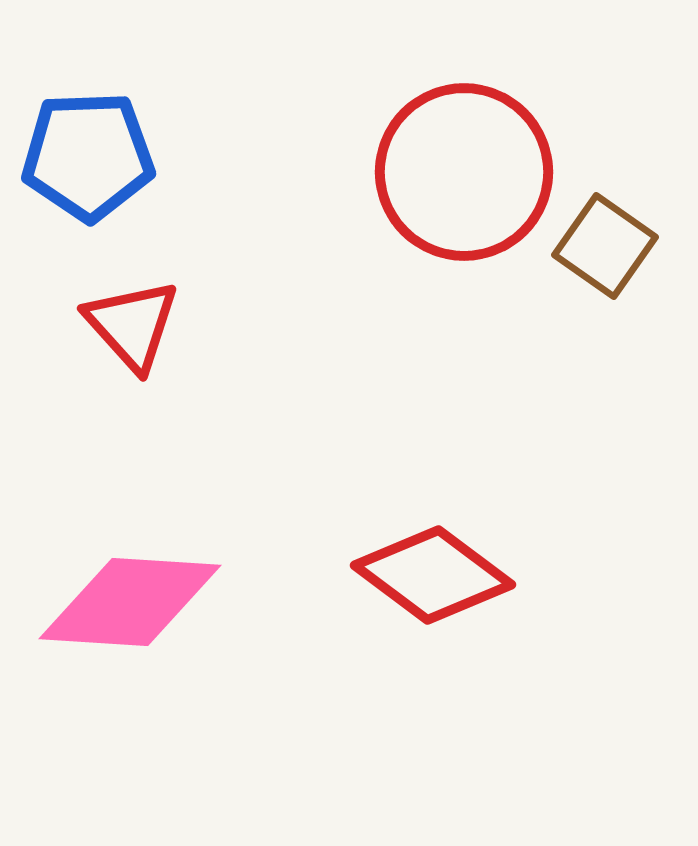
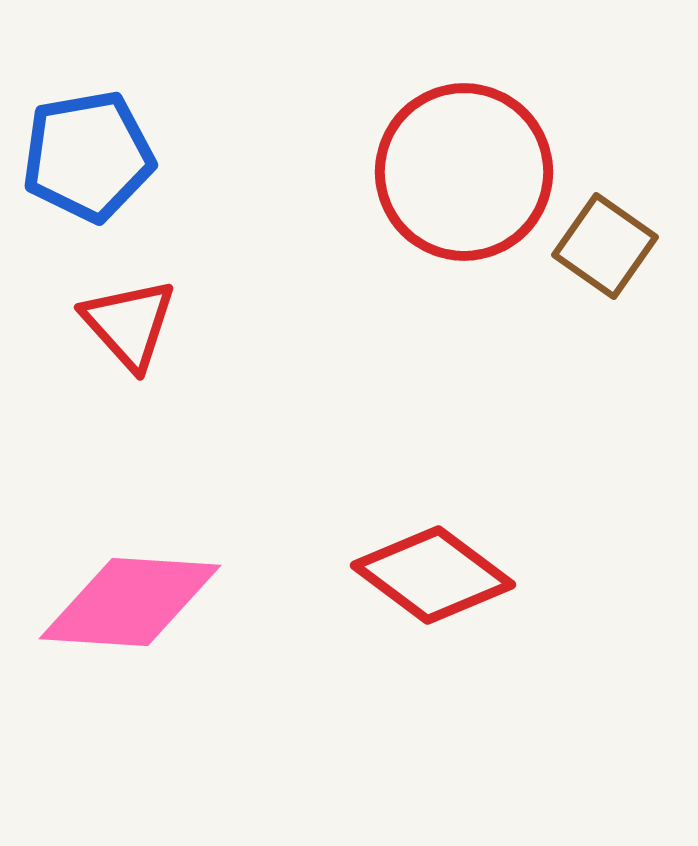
blue pentagon: rotated 8 degrees counterclockwise
red triangle: moved 3 px left, 1 px up
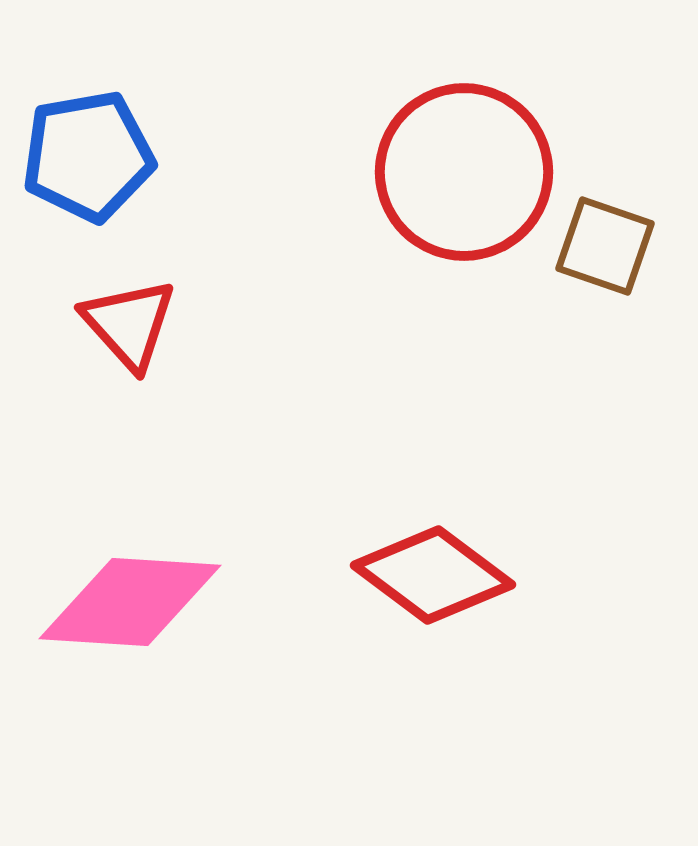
brown square: rotated 16 degrees counterclockwise
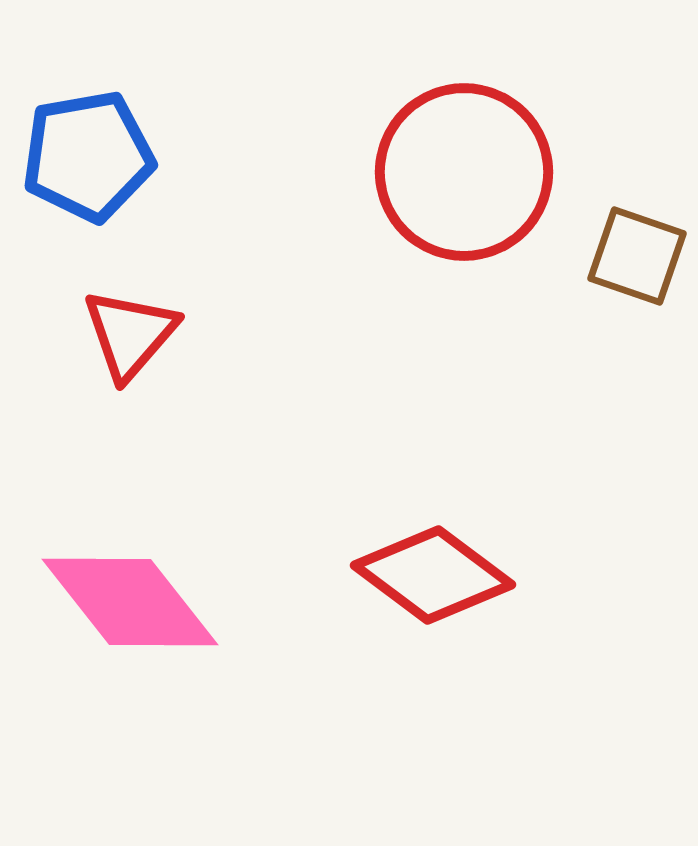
brown square: moved 32 px right, 10 px down
red triangle: moved 1 px right, 10 px down; rotated 23 degrees clockwise
pink diamond: rotated 48 degrees clockwise
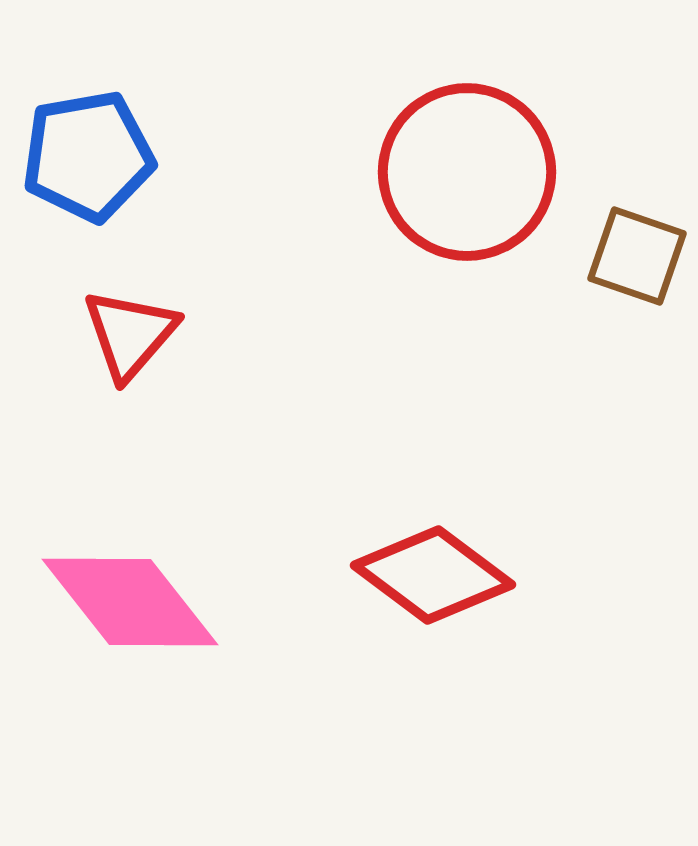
red circle: moved 3 px right
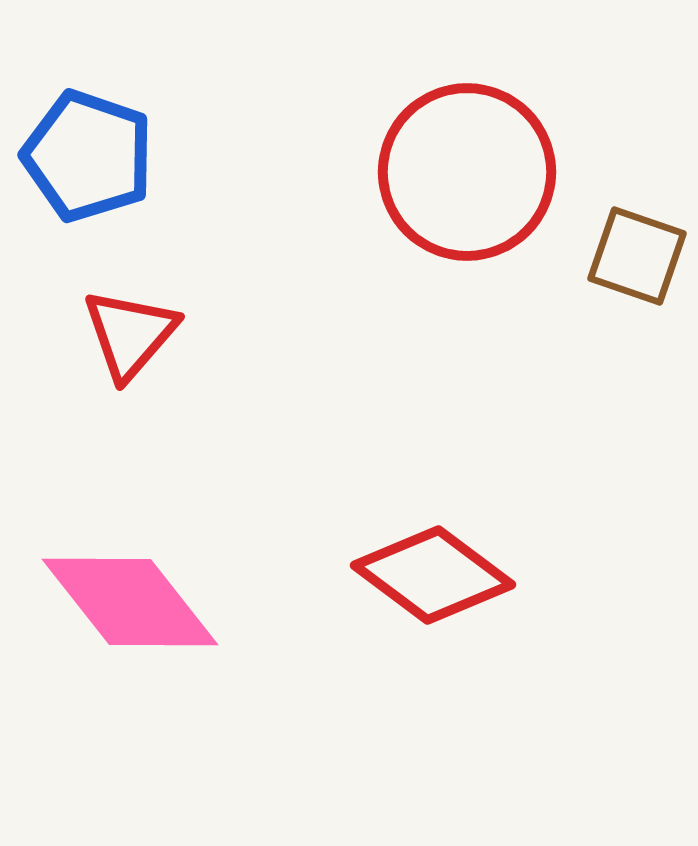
blue pentagon: rotated 29 degrees clockwise
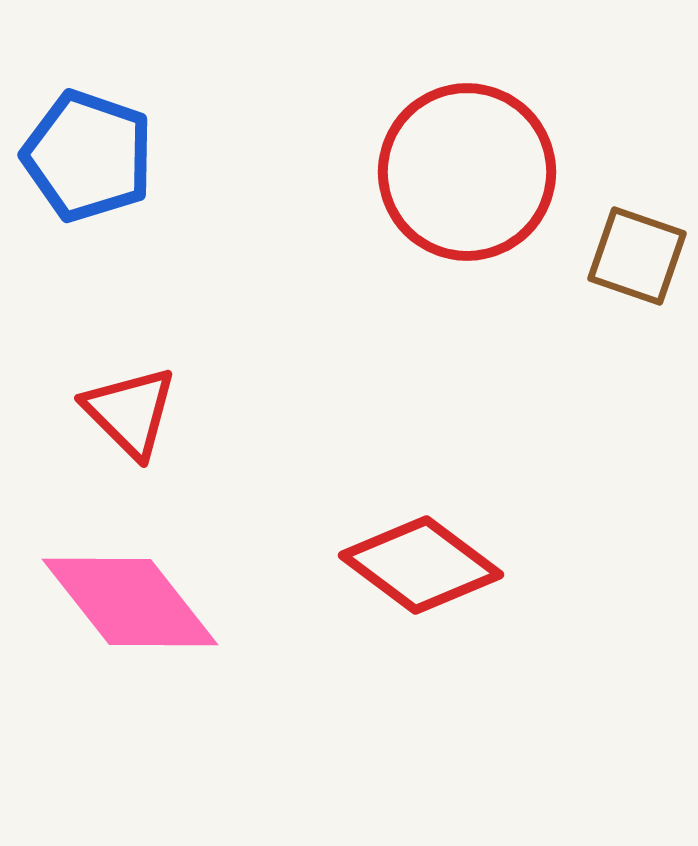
red triangle: moved 78 px down; rotated 26 degrees counterclockwise
red diamond: moved 12 px left, 10 px up
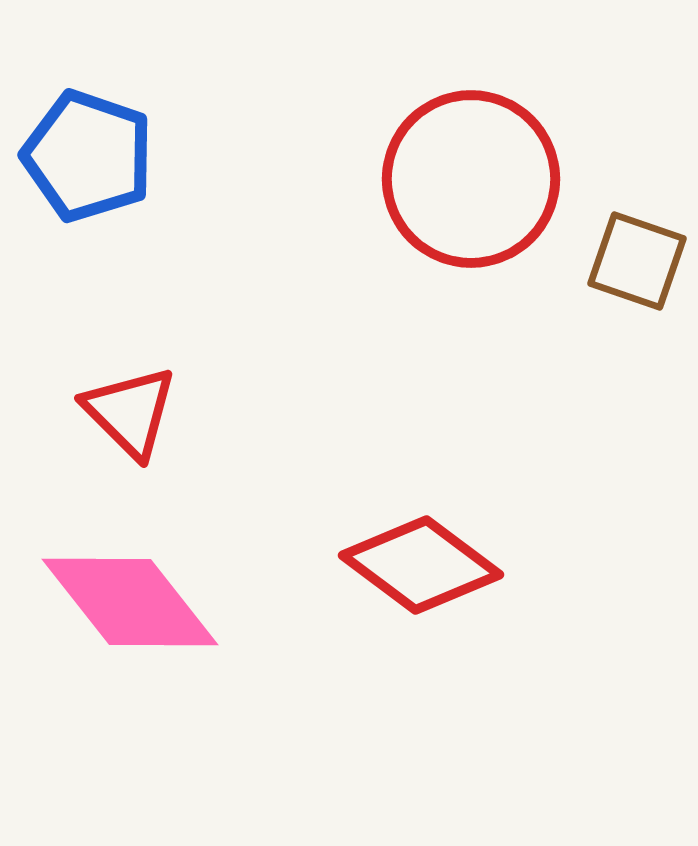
red circle: moved 4 px right, 7 px down
brown square: moved 5 px down
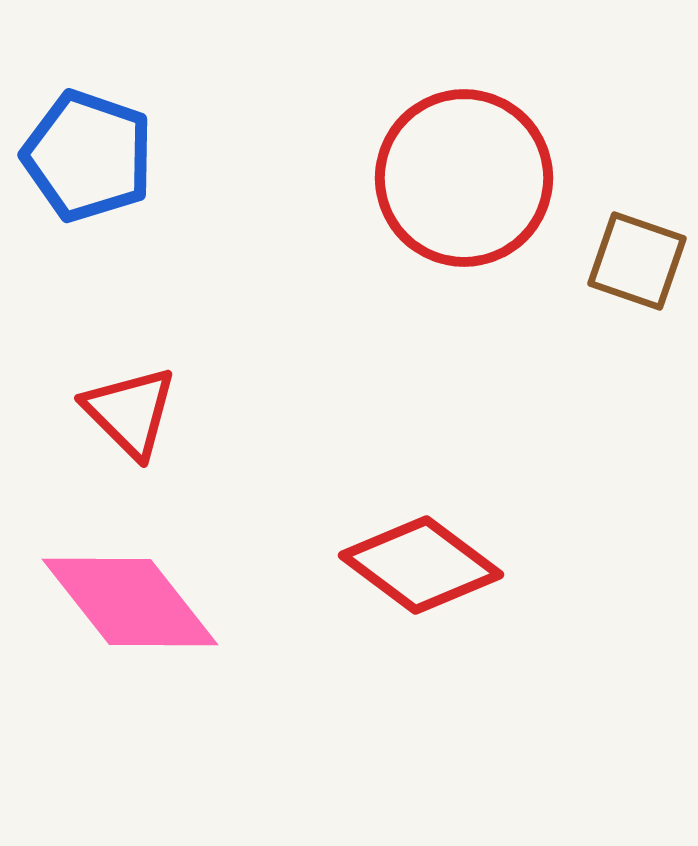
red circle: moved 7 px left, 1 px up
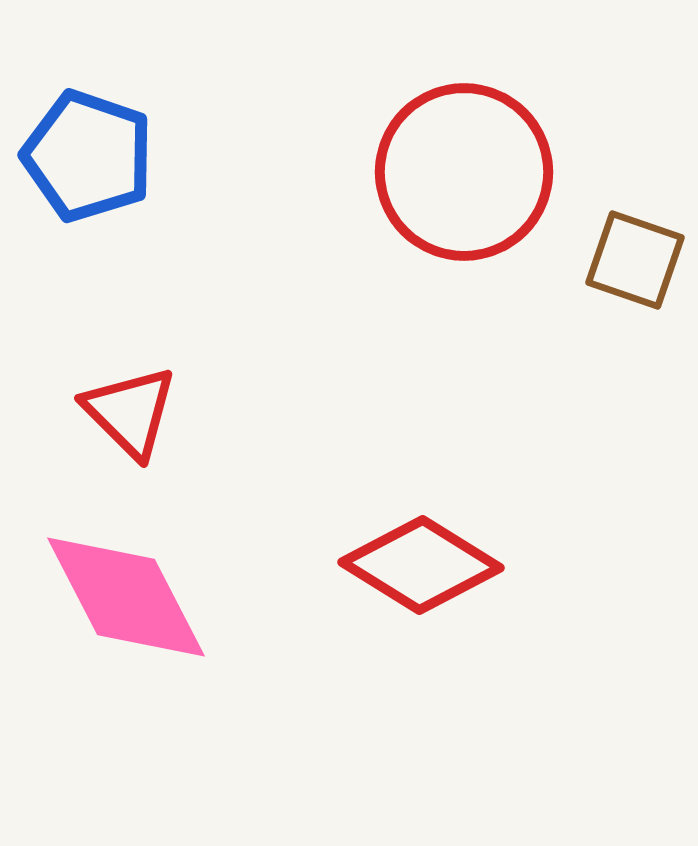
red circle: moved 6 px up
brown square: moved 2 px left, 1 px up
red diamond: rotated 5 degrees counterclockwise
pink diamond: moved 4 px left, 5 px up; rotated 11 degrees clockwise
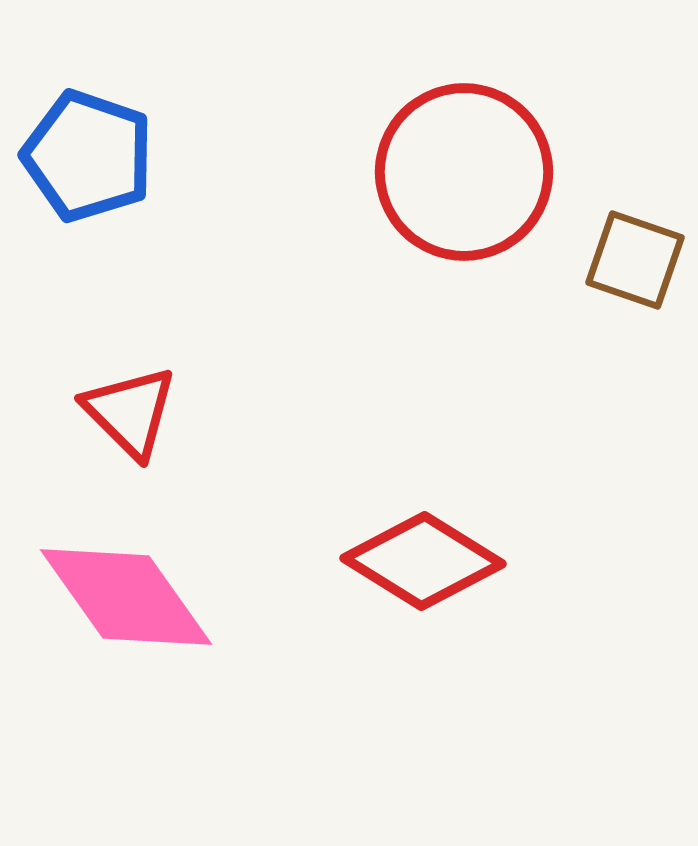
red diamond: moved 2 px right, 4 px up
pink diamond: rotated 8 degrees counterclockwise
